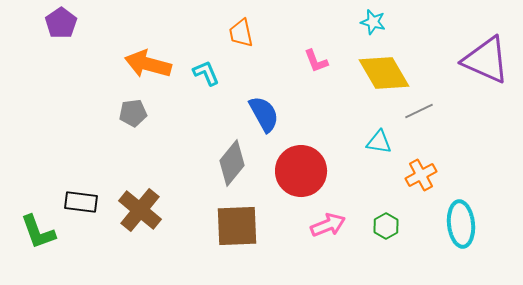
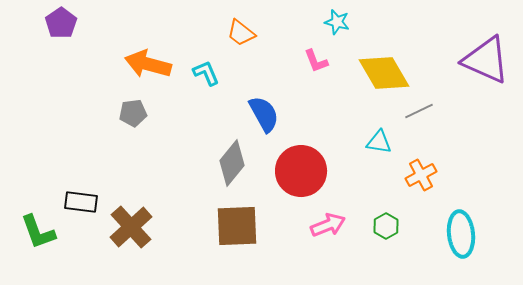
cyan star: moved 36 px left
orange trapezoid: rotated 40 degrees counterclockwise
brown cross: moved 9 px left, 17 px down; rotated 9 degrees clockwise
cyan ellipse: moved 10 px down
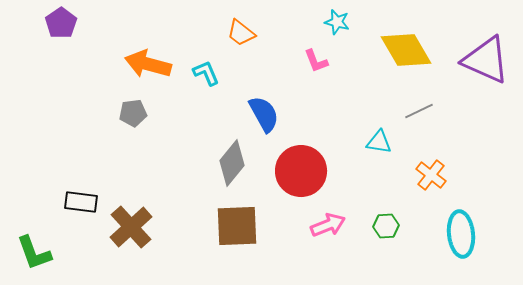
yellow diamond: moved 22 px right, 23 px up
orange cross: moved 10 px right; rotated 24 degrees counterclockwise
green hexagon: rotated 25 degrees clockwise
green L-shape: moved 4 px left, 21 px down
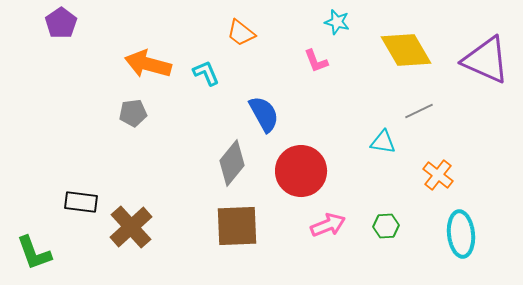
cyan triangle: moved 4 px right
orange cross: moved 7 px right
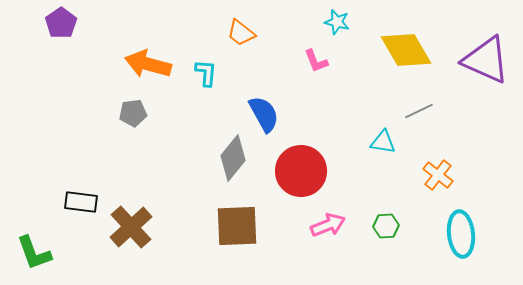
cyan L-shape: rotated 28 degrees clockwise
gray diamond: moved 1 px right, 5 px up
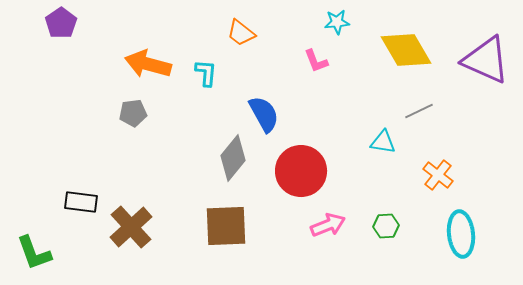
cyan star: rotated 20 degrees counterclockwise
brown square: moved 11 px left
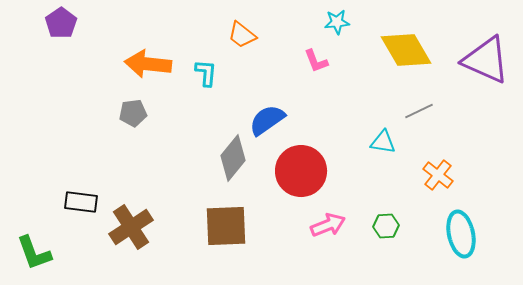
orange trapezoid: moved 1 px right, 2 px down
orange arrow: rotated 9 degrees counterclockwise
blue semicircle: moved 3 px right, 6 px down; rotated 96 degrees counterclockwise
brown cross: rotated 9 degrees clockwise
cyan ellipse: rotated 6 degrees counterclockwise
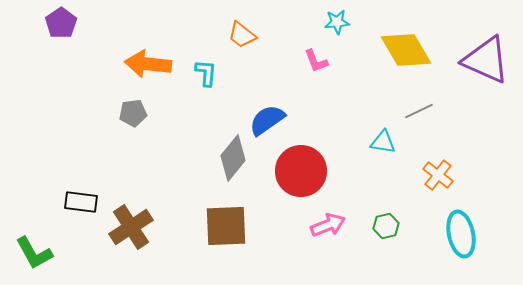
green hexagon: rotated 10 degrees counterclockwise
green L-shape: rotated 9 degrees counterclockwise
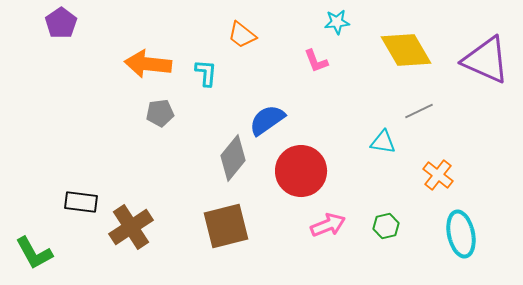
gray pentagon: moved 27 px right
brown square: rotated 12 degrees counterclockwise
